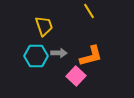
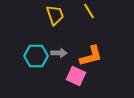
yellow trapezoid: moved 11 px right, 11 px up
pink square: rotated 18 degrees counterclockwise
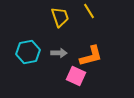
yellow trapezoid: moved 5 px right, 2 px down
cyan hexagon: moved 8 px left, 4 px up; rotated 10 degrees counterclockwise
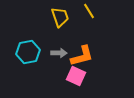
orange L-shape: moved 9 px left
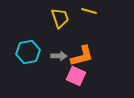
yellow line: rotated 42 degrees counterclockwise
yellow trapezoid: moved 1 px down
gray arrow: moved 3 px down
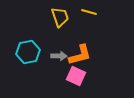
yellow line: moved 1 px down
yellow trapezoid: moved 1 px up
orange L-shape: moved 2 px left, 1 px up
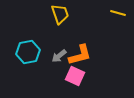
yellow line: moved 29 px right, 1 px down
yellow trapezoid: moved 3 px up
gray arrow: rotated 140 degrees clockwise
pink square: moved 1 px left
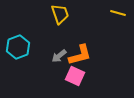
cyan hexagon: moved 10 px left, 5 px up; rotated 10 degrees counterclockwise
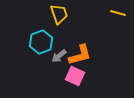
yellow trapezoid: moved 1 px left
cyan hexagon: moved 23 px right, 5 px up
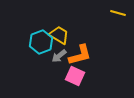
yellow trapezoid: moved 21 px down; rotated 40 degrees counterclockwise
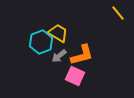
yellow line: rotated 35 degrees clockwise
yellow trapezoid: moved 1 px left, 2 px up
orange L-shape: moved 2 px right
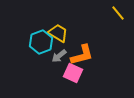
pink square: moved 2 px left, 3 px up
